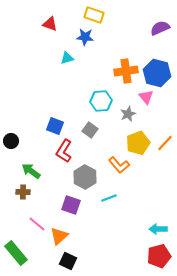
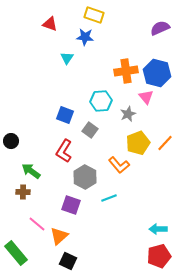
cyan triangle: rotated 40 degrees counterclockwise
blue square: moved 10 px right, 11 px up
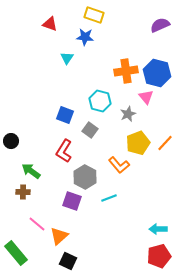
purple semicircle: moved 3 px up
cyan hexagon: moved 1 px left; rotated 20 degrees clockwise
purple square: moved 1 px right, 4 px up
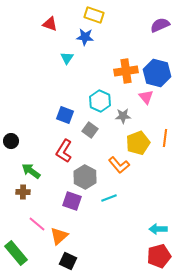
cyan hexagon: rotated 10 degrees clockwise
gray star: moved 5 px left, 2 px down; rotated 21 degrees clockwise
orange line: moved 5 px up; rotated 36 degrees counterclockwise
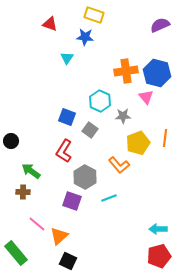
blue square: moved 2 px right, 2 px down
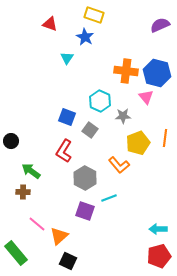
blue star: rotated 24 degrees clockwise
orange cross: rotated 15 degrees clockwise
gray hexagon: moved 1 px down
purple square: moved 13 px right, 10 px down
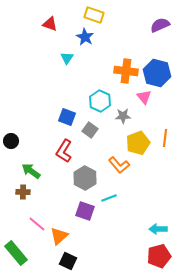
pink triangle: moved 2 px left
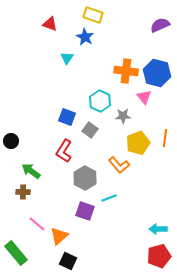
yellow rectangle: moved 1 px left
